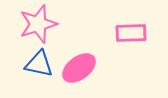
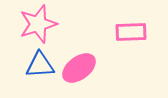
pink rectangle: moved 1 px up
blue triangle: moved 1 px right, 1 px down; rotated 16 degrees counterclockwise
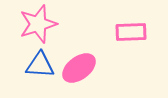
blue triangle: rotated 8 degrees clockwise
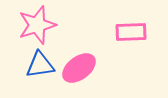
pink star: moved 1 px left, 1 px down
blue triangle: rotated 12 degrees counterclockwise
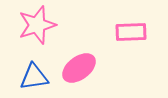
blue triangle: moved 6 px left, 12 px down
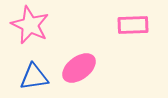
pink star: moved 7 px left; rotated 30 degrees counterclockwise
pink rectangle: moved 2 px right, 7 px up
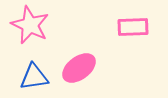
pink rectangle: moved 2 px down
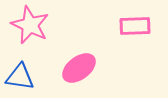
pink rectangle: moved 2 px right, 1 px up
blue triangle: moved 14 px left; rotated 16 degrees clockwise
